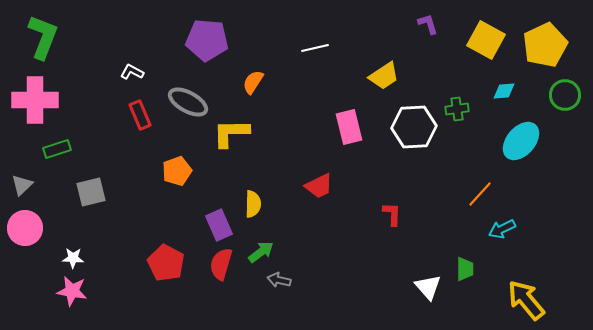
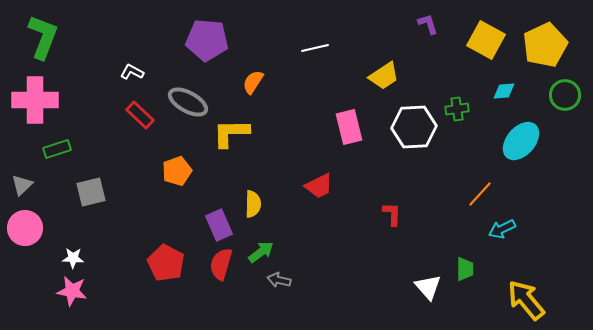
red rectangle: rotated 24 degrees counterclockwise
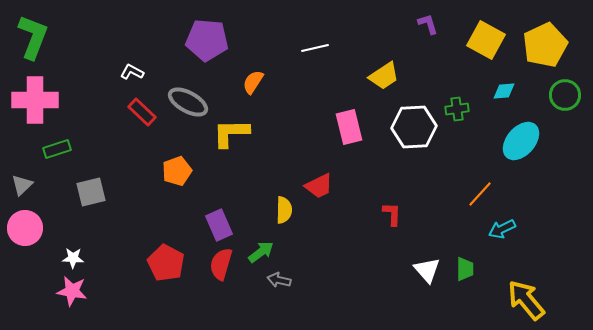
green L-shape: moved 10 px left
red rectangle: moved 2 px right, 3 px up
yellow semicircle: moved 31 px right, 6 px down
white triangle: moved 1 px left, 17 px up
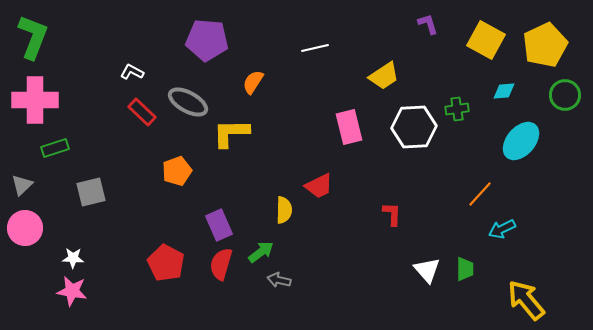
green rectangle: moved 2 px left, 1 px up
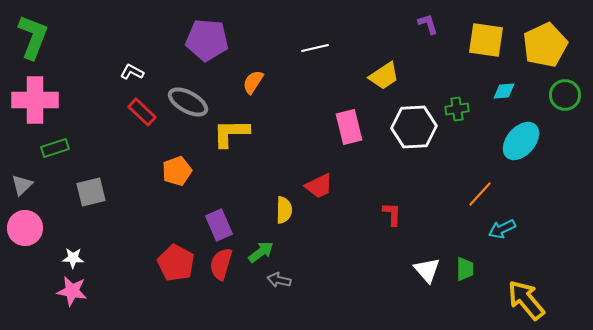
yellow square: rotated 21 degrees counterclockwise
red pentagon: moved 10 px right
